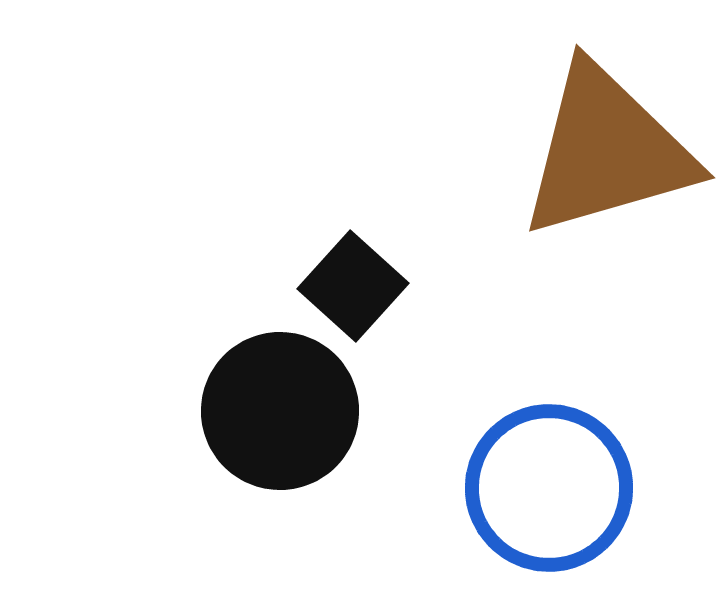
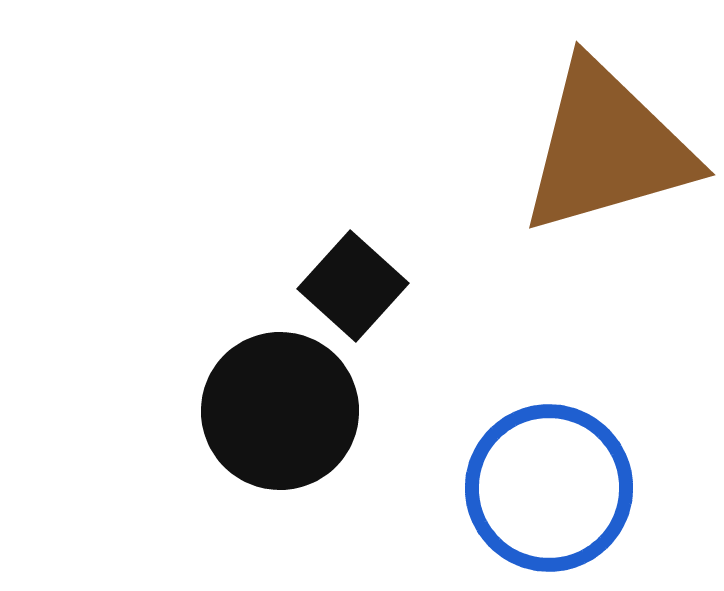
brown triangle: moved 3 px up
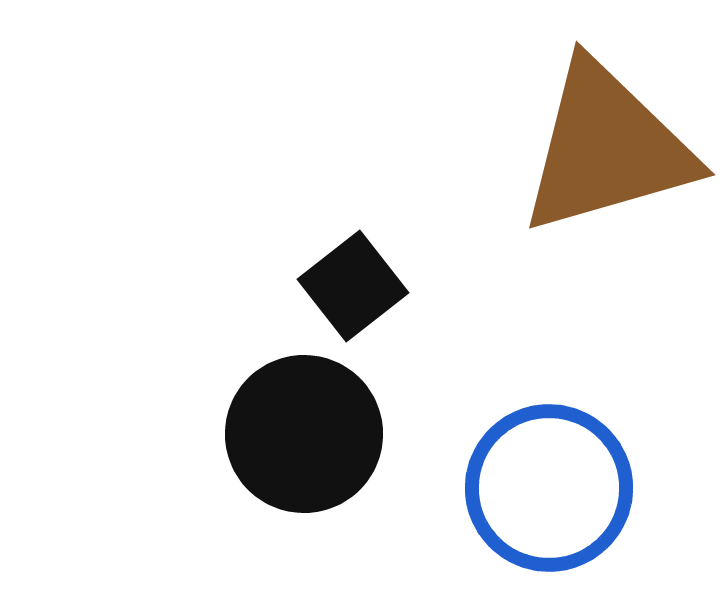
black square: rotated 10 degrees clockwise
black circle: moved 24 px right, 23 px down
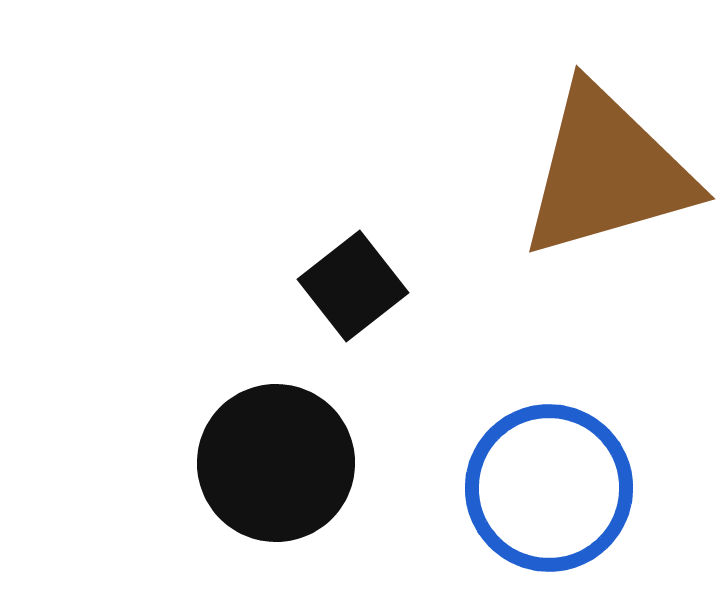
brown triangle: moved 24 px down
black circle: moved 28 px left, 29 px down
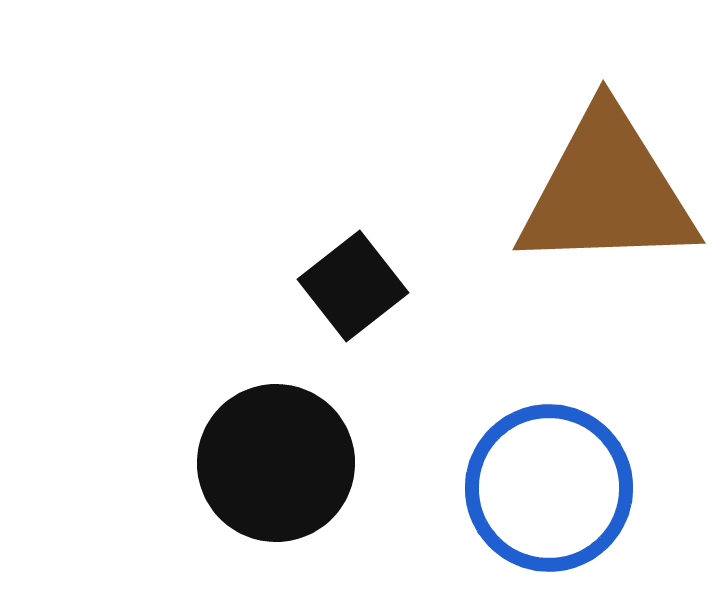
brown triangle: moved 19 px down; rotated 14 degrees clockwise
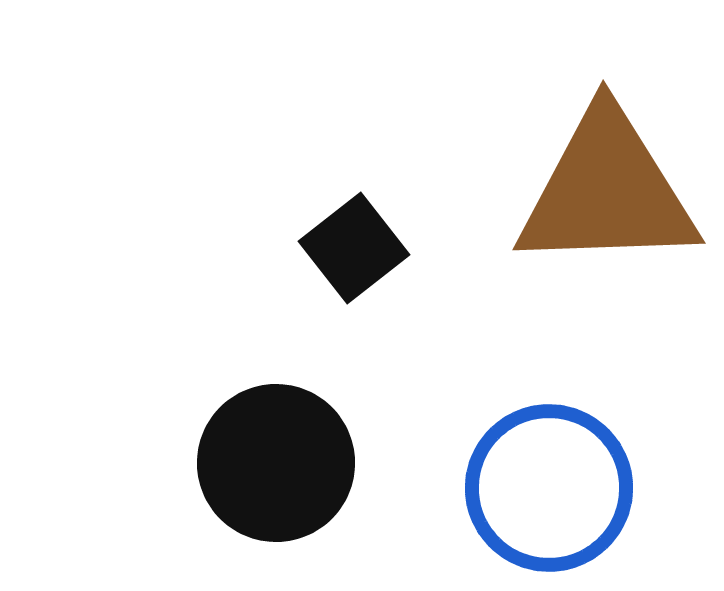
black square: moved 1 px right, 38 px up
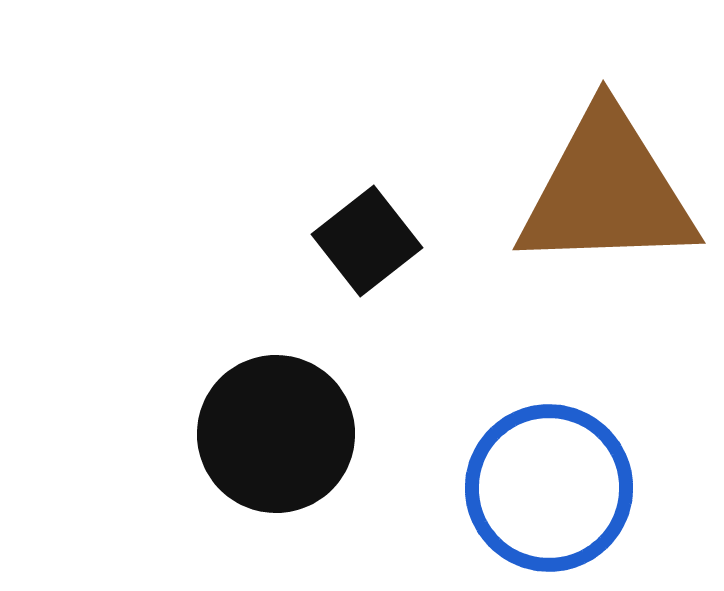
black square: moved 13 px right, 7 px up
black circle: moved 29 px up
